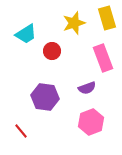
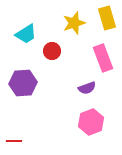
purple hexagon: moved 22 px left, 14 px up; rotated 12 degrees counterclockwise
red line: moved 7 px left, 10 px down; rotated 49 degrees counterclockwise
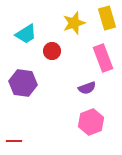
purple hexagon: rotated 12 degrees clockwise
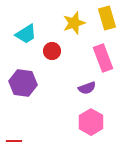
pink hexagon: rotated 10 degrees counterclockwise
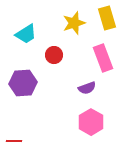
red circle: moved 2 px right, 4 px down
purple hexagon: rotated 12 degrees counterclockwise
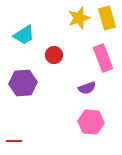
yellow star: moved 5 px right, 5 px up
cyan trapezoid: moved 2 px left, 1 px down
pink hexagon: rotated 25 degrees counterclockwise
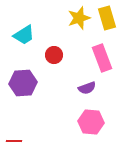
pink rectangle: moved 1 px left
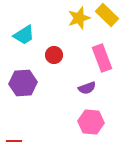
yellow rectangle: moved 3 px up; rotated 30 degrees counterclockwise
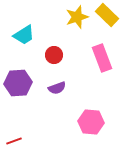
yellow star: moved 2 px left, 1 px up
purple hexagon: moved 5 px left
purple semicircle: moved 30 px left
red line: rotated 21 degrees counterclockwise
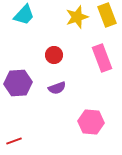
yellow rectangle: rotated 25 degrees clockwise
cyan trapezoid: moved 20 px up; rotated 15 degrees counterclockwise
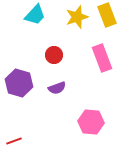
cyan trapezoid: moved 11 px right
purple hexagon: moved 1 px right; rotated 20 degrees clockwise
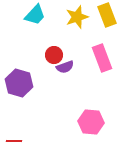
purple semicircle: moved 8 px right, 21 px up
red line: rotated 21 degrees clockwise
